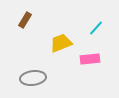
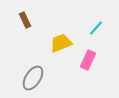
brown rectangle: rotated 56 degrees counterclockwise
pink rectangle: moved 2 px left, 1 px down; rotated 60 degrees counterclockwise
gray ellipse: rotated 50 degrees counterclockwise
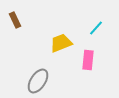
brown rectangle: moved 10 px left
pink rectangle: rotated 18 degrees counterclockwise
gray ellipse: moved 5 px right, 3 px down
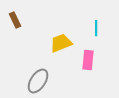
cyan line: rotated 42 degrees counterclockwise
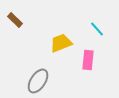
brown rectangle: rotated 21 degrees counterclockwise
cyan line: moved 1 px right, 1 px down; rotated 42 degrees counterclockwise
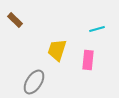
cyan line: rotated 63 degrees counterclockwise
yellow trapezoid: moved 4 px left, 7 px down; rotated 50 degrees counterclockwise
gray ellipse: moved 4 px left, 1 px down
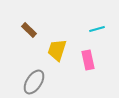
brown rectangle: moved 14 px right, 10 px down
pink rectangle: rotated 18 degrees counterclockwise
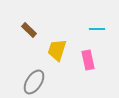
cyan line: rotated 14 degrees clockwise
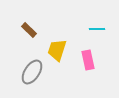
gray ellipse: moved 2 px left, 10 px up
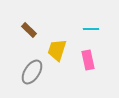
cyan line: moved 6 px left
